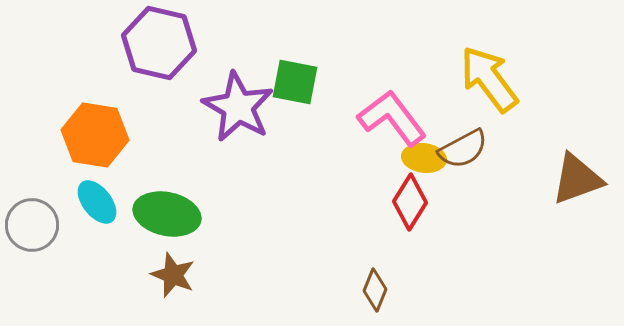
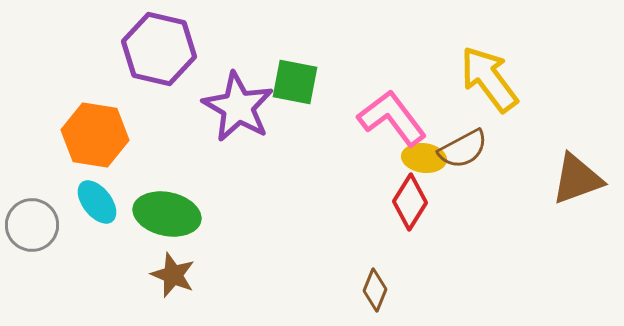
purple hexagon: moved 6 px down
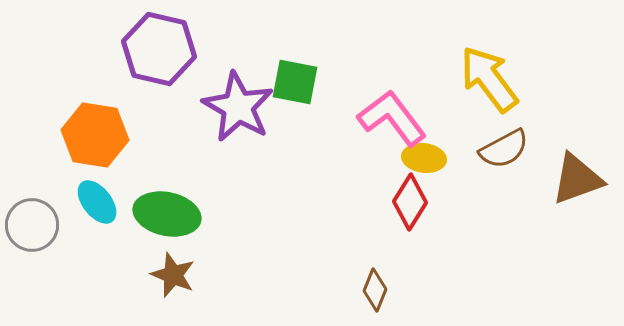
brown semicircle: moved 41 px right
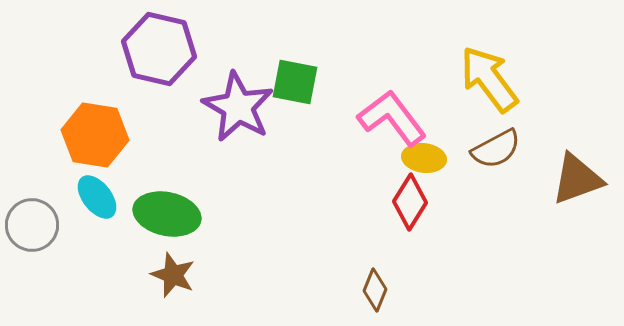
brown semicircle: moved 8 px left
cyan ellipse: moved 5 px up
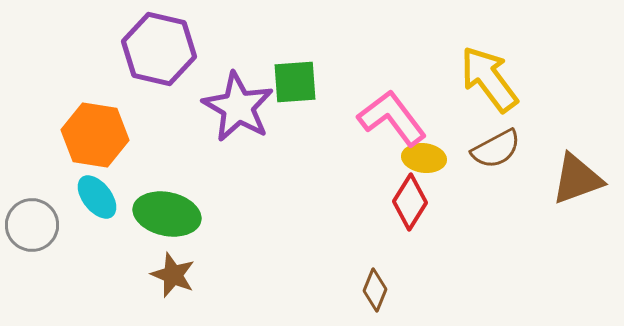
green square: rotated 15 degrees counterclockwise
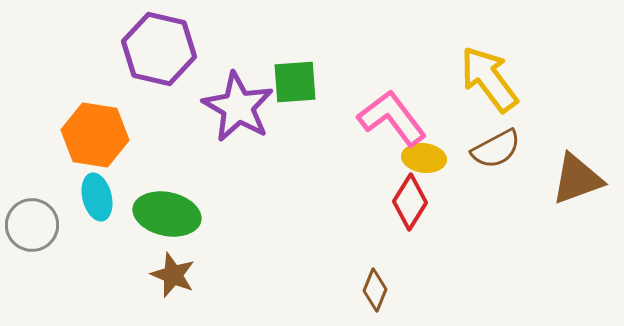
cyan ellipse: rotated 24 degrees clockwise
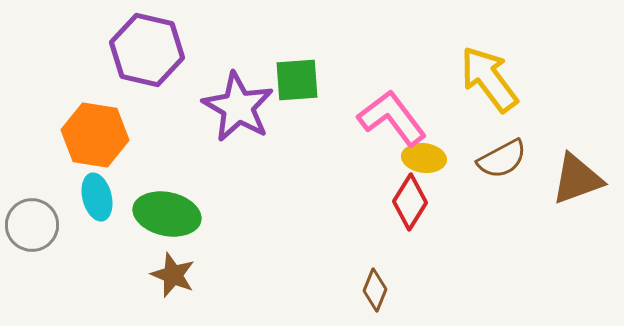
purple hexagon: moved 12 px left, 1 px down
green square: moved 2 px right, 2 px up
brown semicircle: moved 6 px right, 10 px down
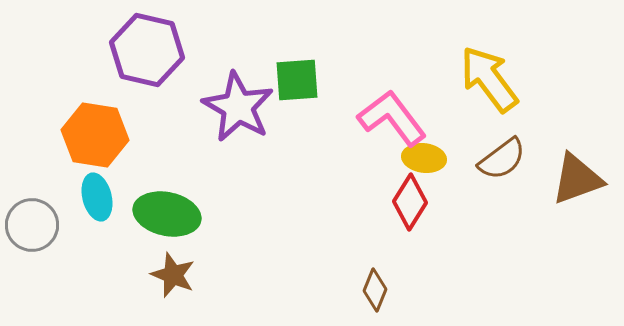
brown semicircle: rotated 9 degrees counterclockwise
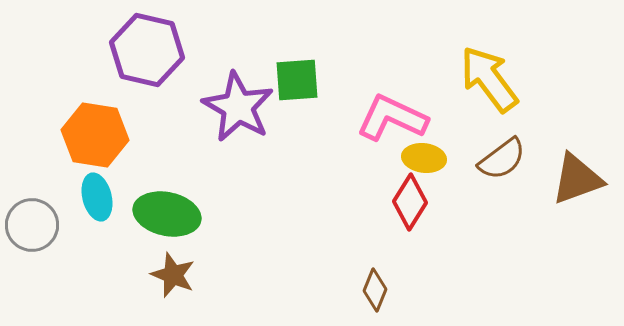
pink L-shape: rotated 28 degrees counterclockwise
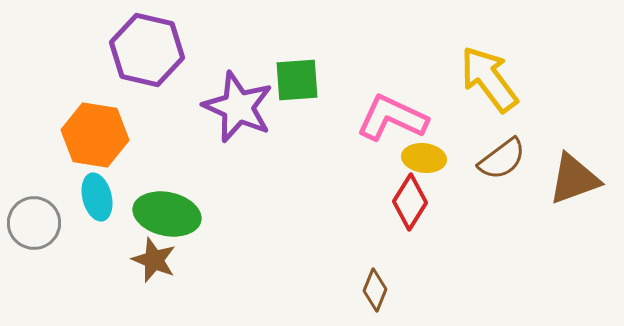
purple star: rotated 6 degrees counterclockwise
brown triangle: moved 3 px left
gray circle: moved 2 px right, 2 px up
brown star: moved 19 px left, 15 px up
